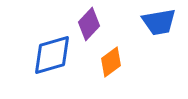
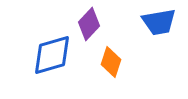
orange diamond: rotated 36 degrees counterclockwise
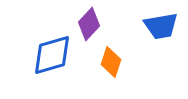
blue trapezoid: moved 2 px right, 4 px down
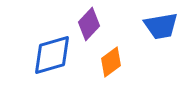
orange diamond: rotated 36 degrees clockwise
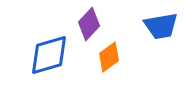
blue diamond: moved 3 px left
orange diamond: moved 2 px left, 5 px up
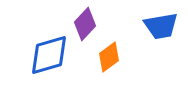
purple diamond: moved 4 px left
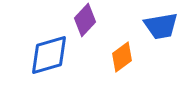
purple diamond: moved 4 px up
orange diamond: moved 13 px right
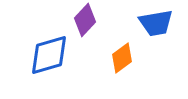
blue trapezoid: moved 5 px left, 3 px up
orange diamond: moved 1 px down
